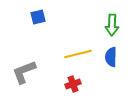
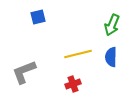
green arrow: rotated 20 degrees clockwise
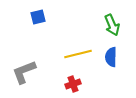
green arrow: rotated 45 degrees counterclockwise
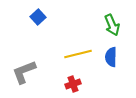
blue square: rotated 28 degrees counterclockwise
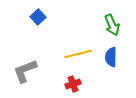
gray L-shape: moved 1 px right, 1 px up
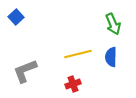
blue square: moved 22 px left
green arrow: moved 1 px right, 1 px up
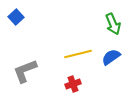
blue semicircle: rotated 54 degrees clockwise
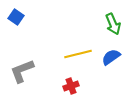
blue square: rotated 14 degrees counterclockwise
gray L-shape: moved 3 px left
red cross: moved 2 px left, 2 px down
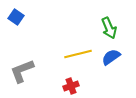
green arrow: moved 4 px left, 4 px down
